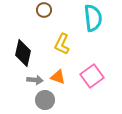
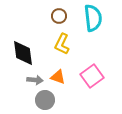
brown circle: moved 15 px right, 6 px down
black diamond: rotated 20 degrees counterclockwise
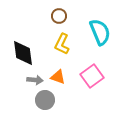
cyan semicircle: moved 7 px right, 14 px down; rotated 16 degrees counterclockwise
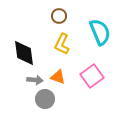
black diamond: moved 1 px right
gray circle: moved 1 px up
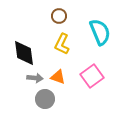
gray arrow: moved 2 px up
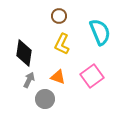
black diamond: rotated 16 degrees clockwise
gray arrow: moved 6 px left, 2 px down; rotated 70 degrees counterclockwise
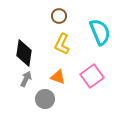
gray arrow: moved 3 px left, 1 px up
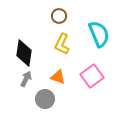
cyan semicircle: moved 1 px left, 2 px down
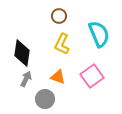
black diamond: moved 2 px left
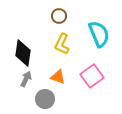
black diamond: moved 1 px right
